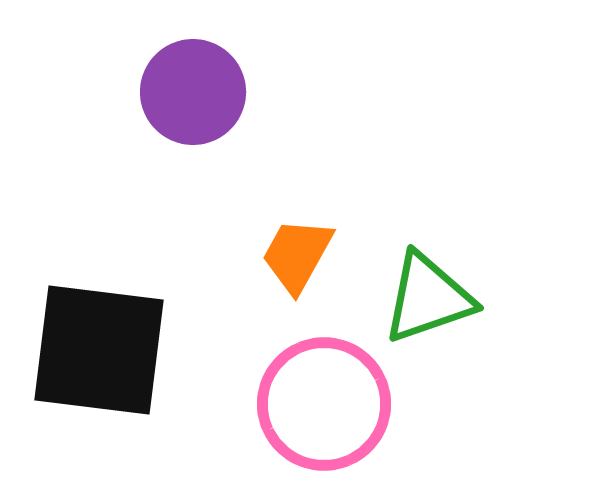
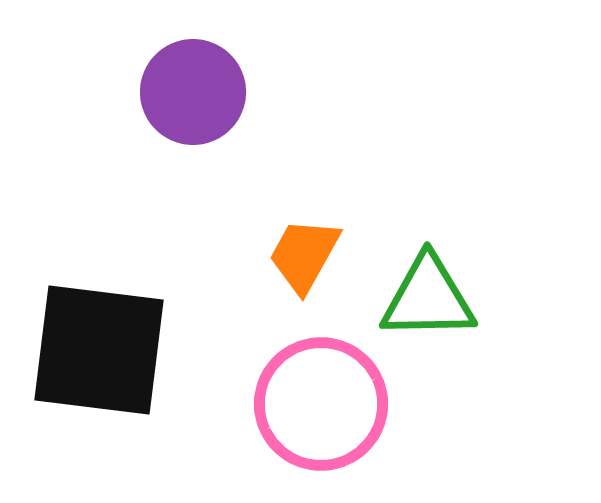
orange trapezoid: moved 7 px right
green triangle: rotated 18 degrees clockwise
pink circle: moved 3 px left
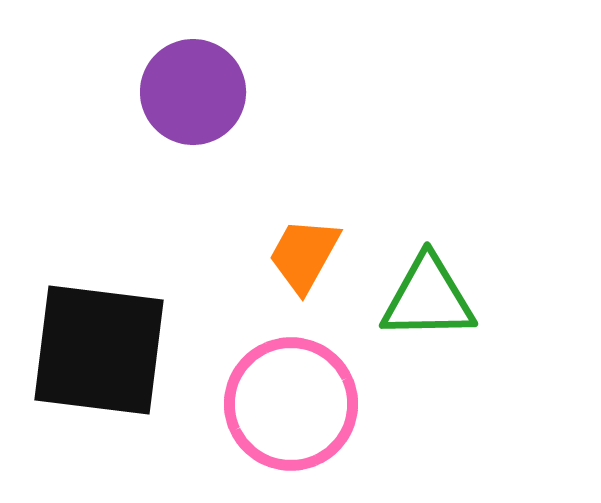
pink circle: moved 30 px left
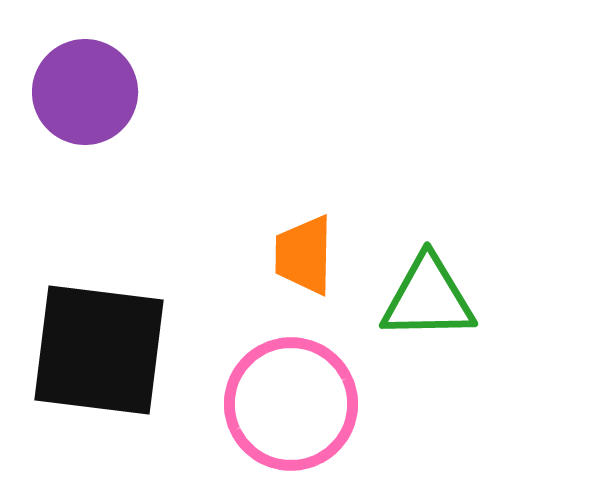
purple circle: moved 108 px left
orange trapezoid: rotated 28 degrees counterclockwise
